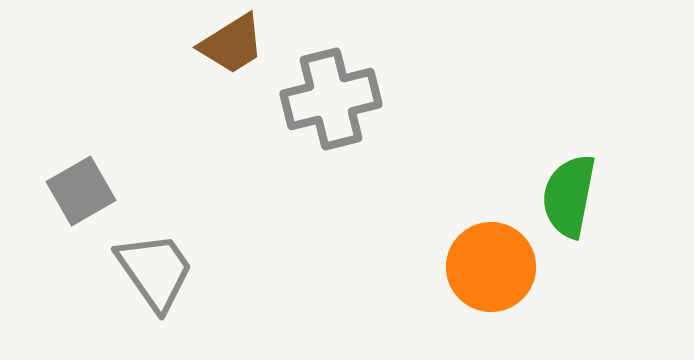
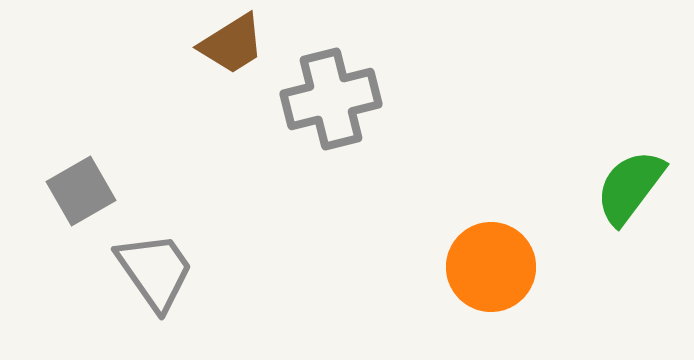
green semicircle: moved 61 px right, 9 px up; rotated 26 degrees clockwise
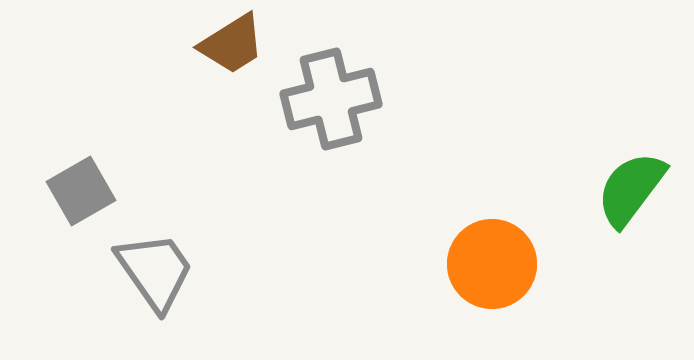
green semicircle: moved 1 px right, 2 px down
orange circle: moved 1 px right, 3 px up
